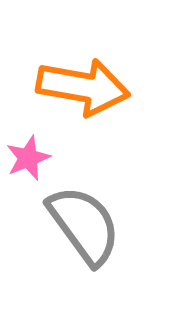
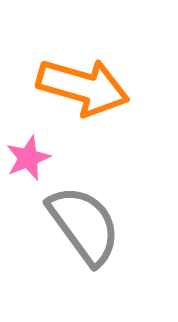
orange arrow: rotated 6 degrees clockwise
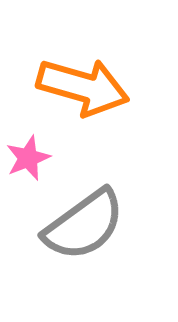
gray semicircle: rotated 90 degrees clockwise
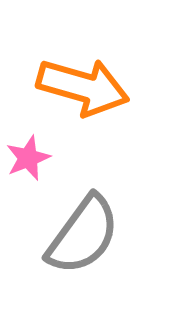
gray semicircle: moved 1 px left, 10 px down; rotated 18 degrees counterclockwise
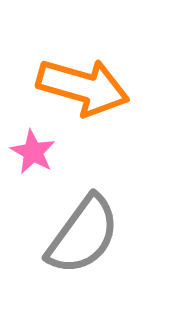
pink star: moved 5 px right, 6 px up; rotated 21 degrees counterclockwise
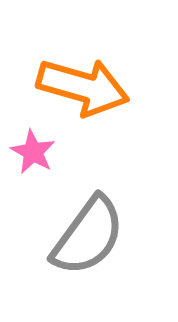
gray semicircle: moved 5 px right, 1 px down
